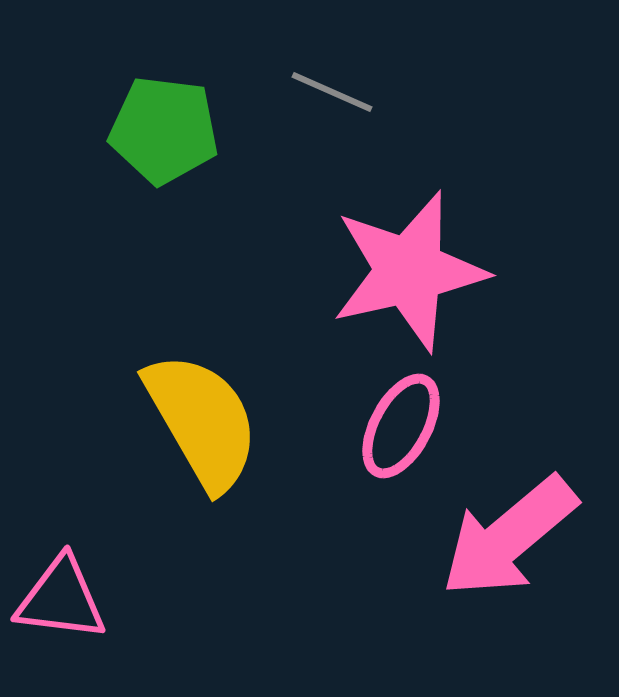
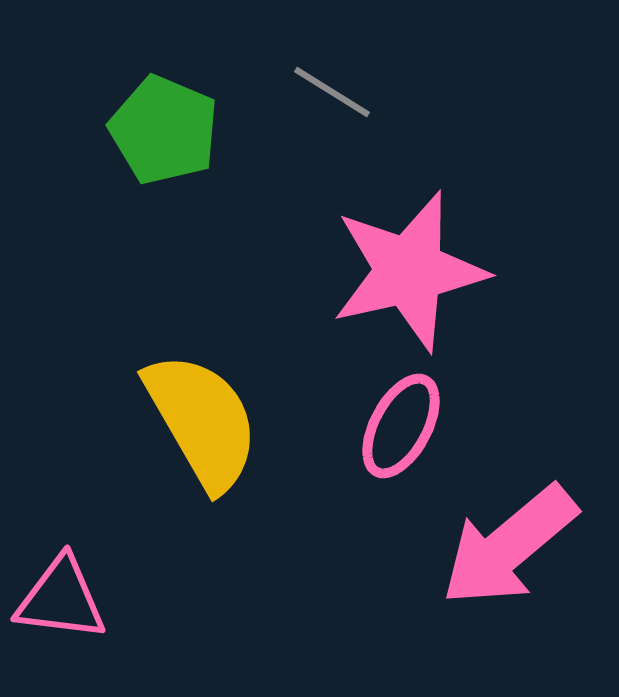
gray line: rotated 8 degrees clockwise
green pentagon: rotated 16 degrees clockwise
pink arrow: moved 9 px down
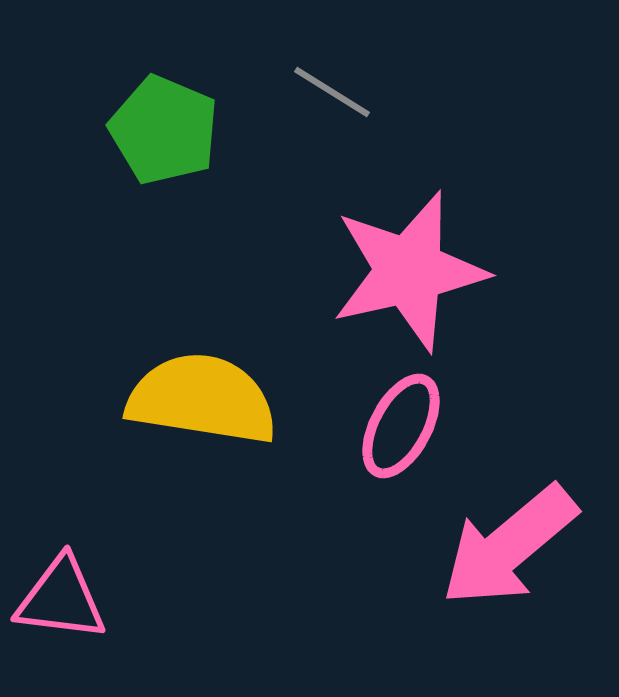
yellow semicircle: moved 22 px up; rotated 51 degrees counterclockwise
